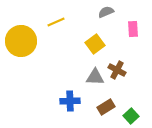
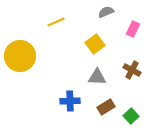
pink rectangle: rotated 28 degrees clockwise
yellow circle: moved 1 px left, 15 px down
brown cross: moved 15 px right
gray triangle: moved 2 px right
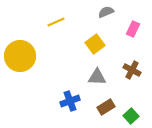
blue cross: rotated 18 degrees counterclockwise
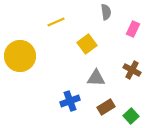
gray semicircle: rotated 105 degrees clockwise
yellow square: moved 8 px left
gray triangle: moved 1 px left, 1 px down
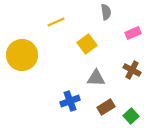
pink rectangle: moved 4 px down; rotated 42 degrees clockwise
yellow circle: moved 2 px right, 1 px up
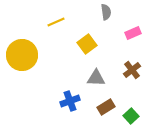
brown cross: rotated 24 degrees clockwise
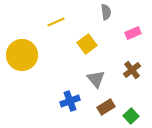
gray triangle: moved 1 px down; rotated 48 degrees clockwise
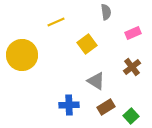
brown cross: moved 3 px up
gray triangle: moved 2 px down; rotated 18 degrees counterclockwise
blue cross: moved 1 px left, 4 px down; rotated 18 degrees clockwise
